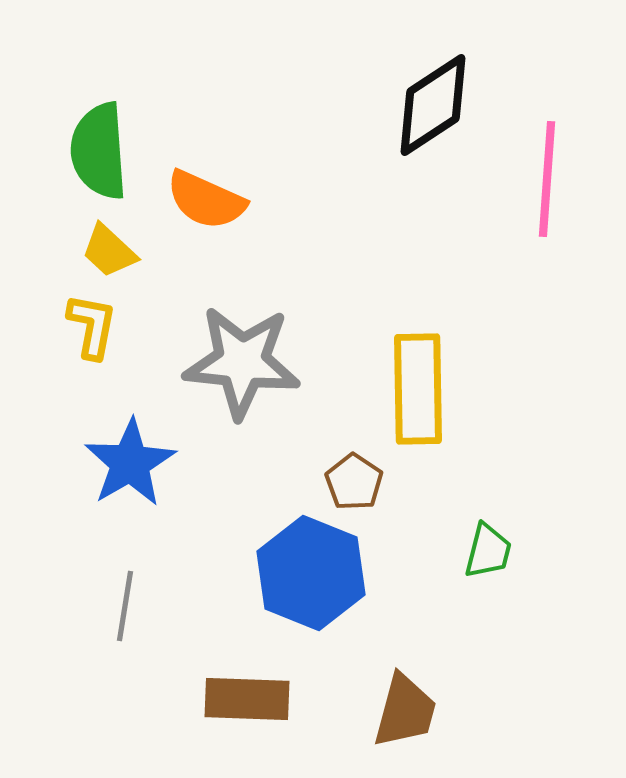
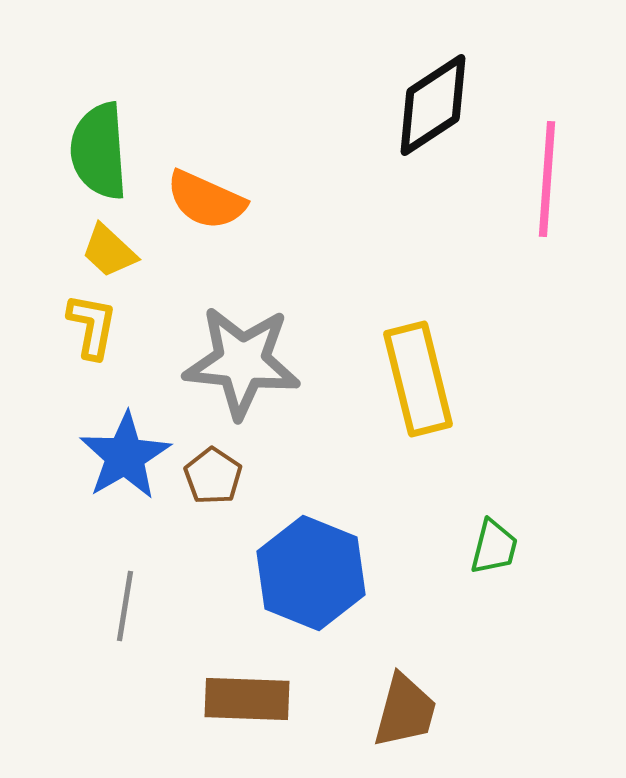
yellow rectangle: moved 10 px up; rotated 13 degrees counterclockwise
blue star: moved 5 px left, 7 px up
brown pentagon: moved 141 px left, 6 px up
green trapezoid: moved 6 px right, 4 px up
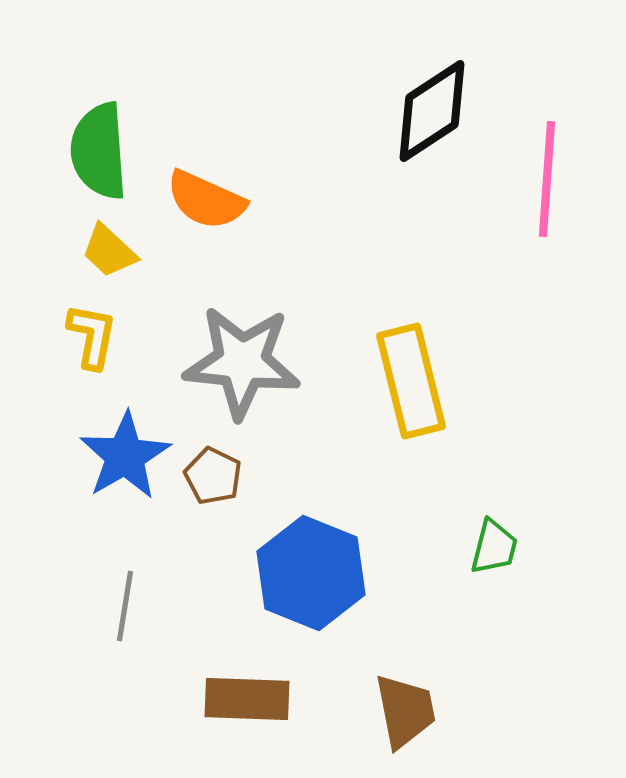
black diamond: moved 1 px left, 6 px down
yellow L-shape: moved 10 px down
yellow rectangle: moved 7 px left, 2 px down
brown pentagon: rotated 8 degrees counterclockwise
brown trapezoid: rotated 26 degrees counterclockwise
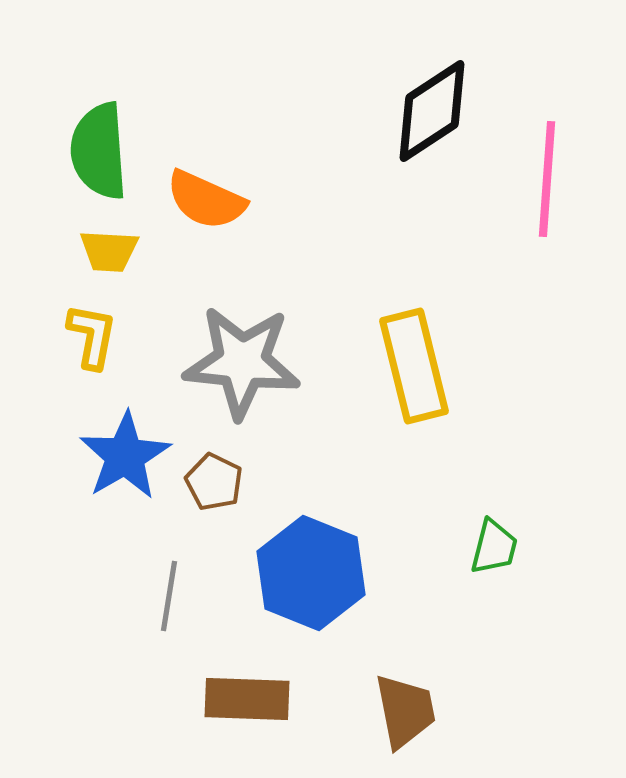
yellow trapezoid: rotated 40 degrees counterclockwise
yellow rectangle: moved 3 px right, 15 px up
brown pentagon: moved 1 px right, 6 px down
gray line: moved 44 px right, 10 px up
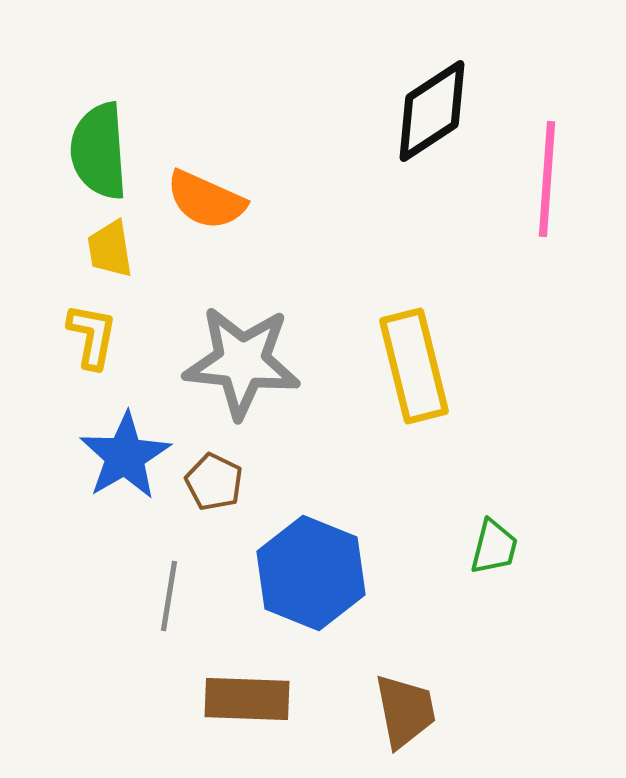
yellow trapezoid: moved 1 px right, 2 px up; rotated 78 degrees clockwise
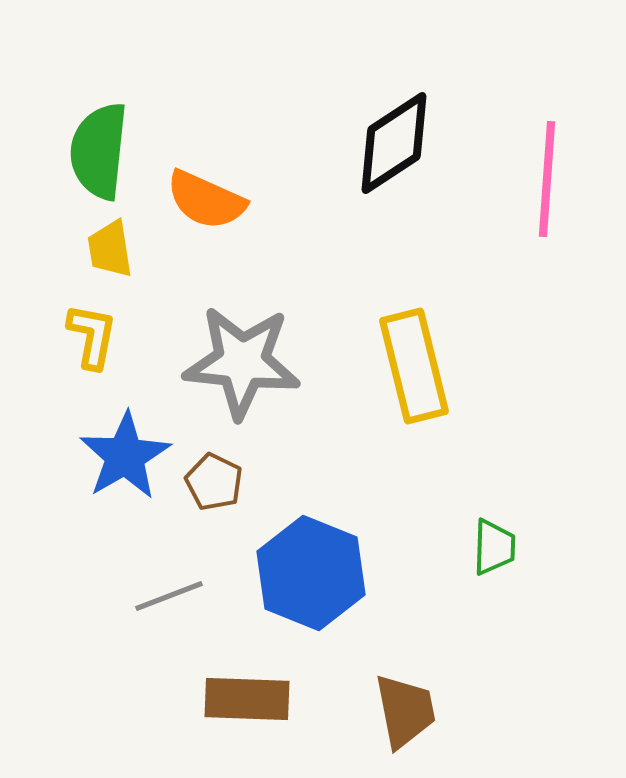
black diamond: moved 38 px left, 32 px down
green semicircle: rotated 10 degrees clockwise
green trapezoid: rotated 12 degrees counterclockwise
gray line: rotated 60 degrees clockwise
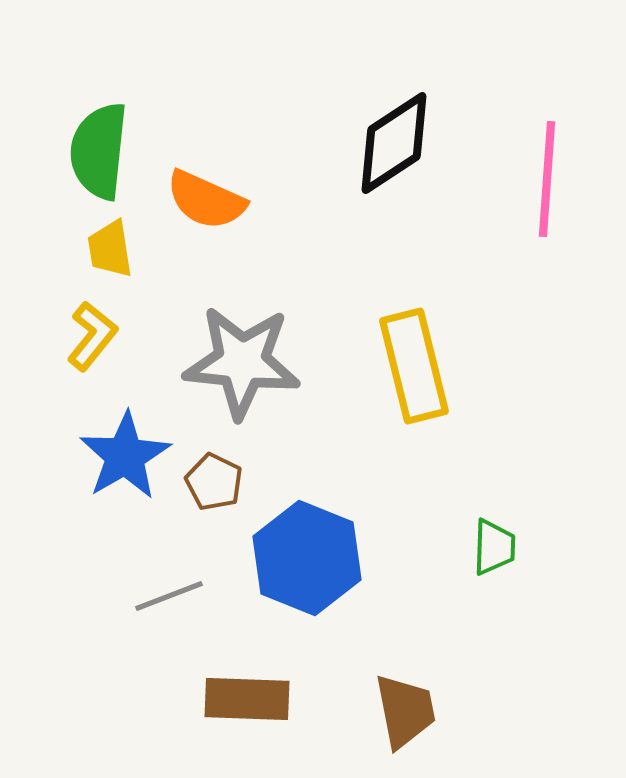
yellow L-shape: rotated 28 degrees clockwise
blue hexagon: moved 4 px left, 15 px up
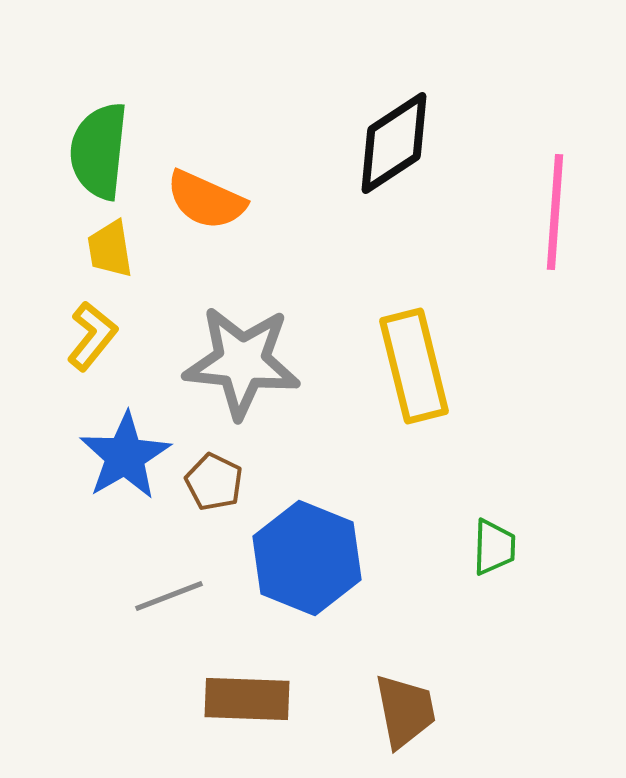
pink line: moved 8 px right, 33 px down
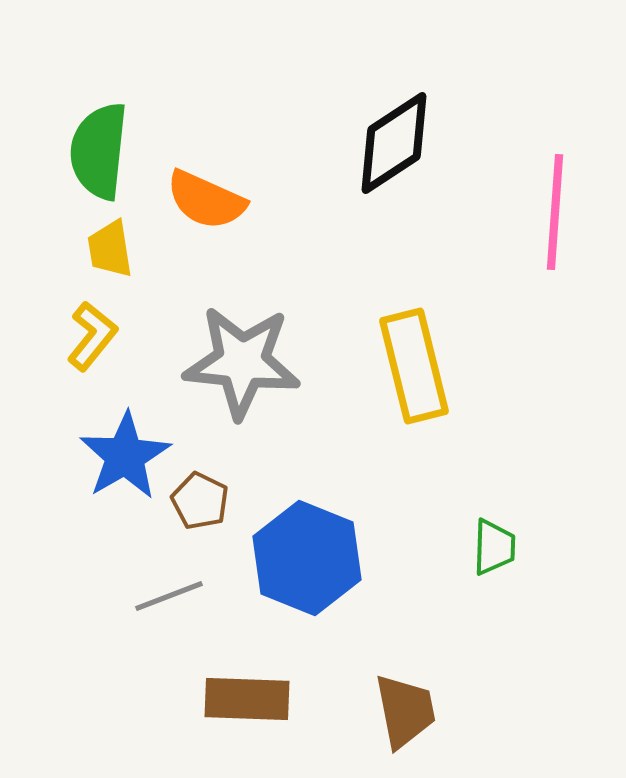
brown pentagon: moved 14 px left, 19 px down
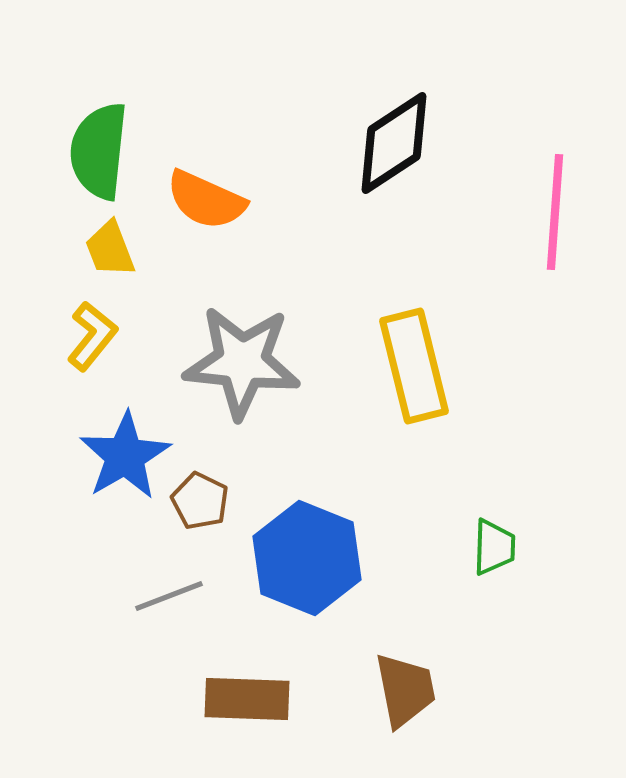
yellow trapezoid: rotated 12 degrees counterclockwise
brown trapezoid: moved 21 px up
